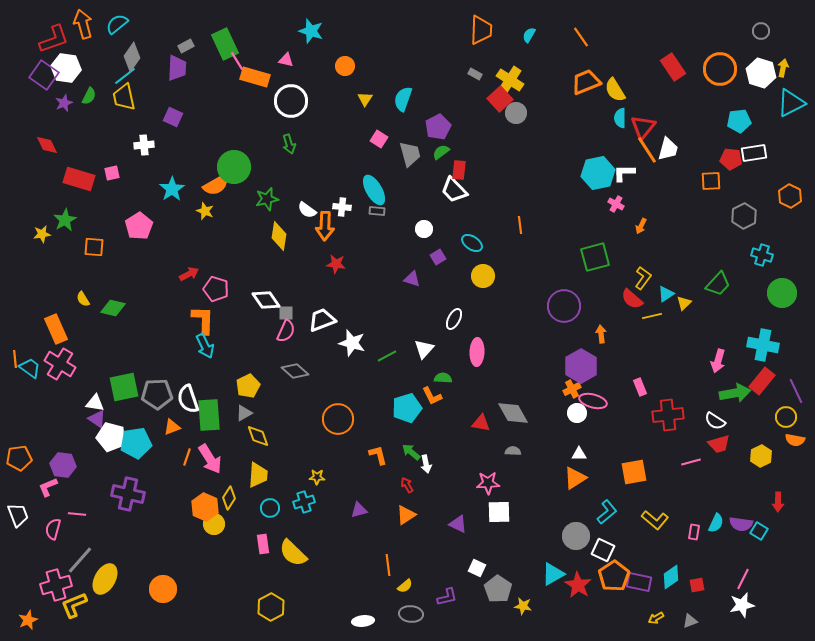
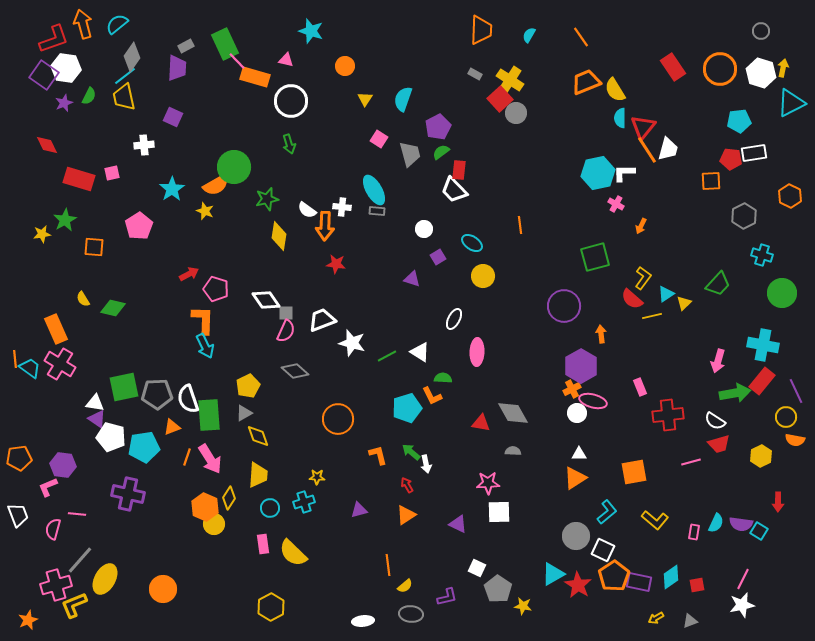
pink line at (237, 61): rotated 12 degrees counterclockwise
white triangle at (424, 349): moved 4 px left, 3 px down; rotated 40 degrees counterclockwise
cyan pentagon at (136, 443): moved 8 px right, 4 px down
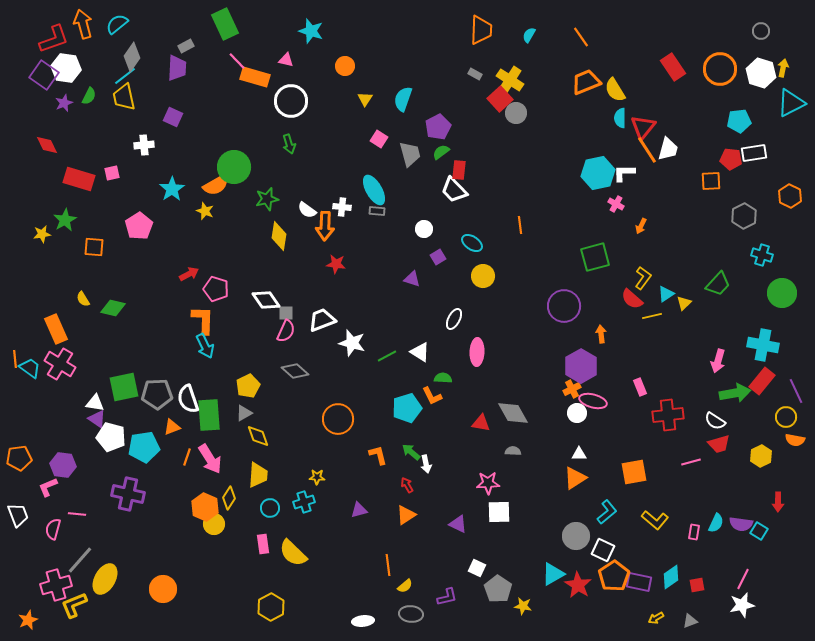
green rectangle at (225, 44): moved 20 px up
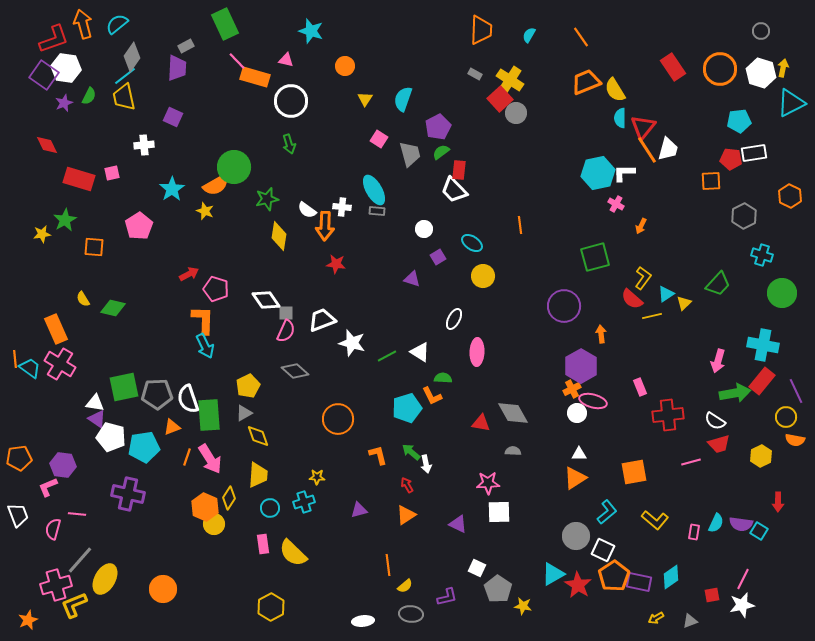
red square at (697, 585): moved 15 px right, 10 px down
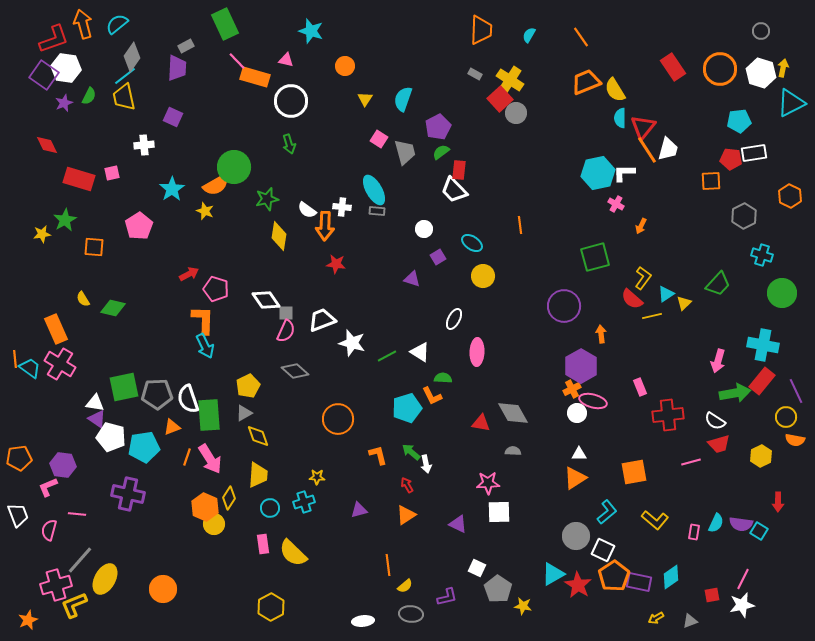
gray trapezoid at (410, 154): moved 5 px left, 2 px up
pink semicircle at (53, 529): moved 4 px left, 1 px down
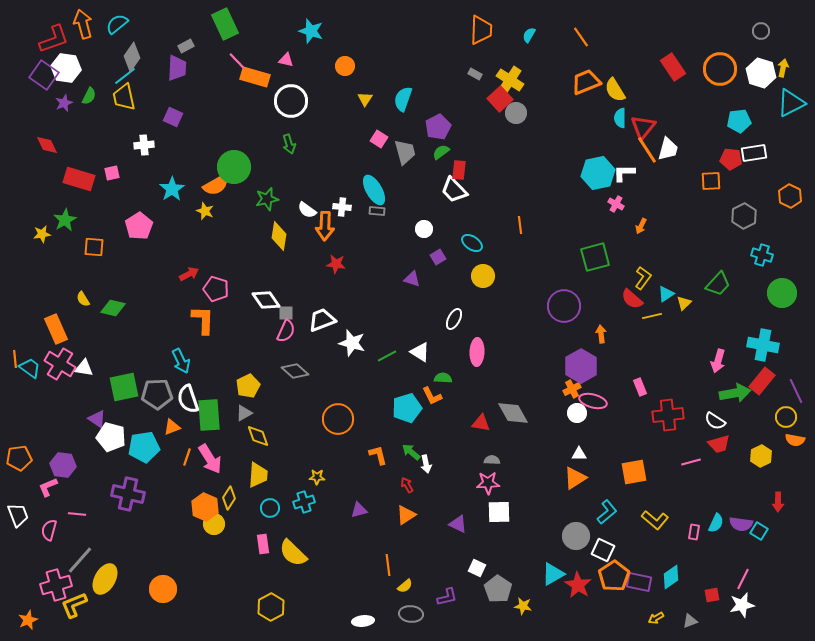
cyan arrow at (205, 346): moved 24 px left, 15 px down
white triangle at (95, 403): moved 11 px left, 35 px up
gray semicircle at (513, 451): moved 21 px left, 9 px down
